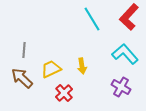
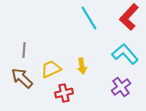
cyan line: moved 3 px left, 1 px up
purple cross: rotated 24 degrees clockwise
red cross: rotated 30 degrees clockwise
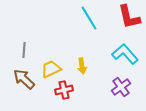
red L-shape: rotated 56 degrees counterclockwise
brown arrow: moved 2 px right, 1 px down
red cross: moved 3 px up
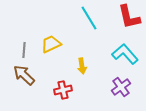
yellow trapezoid: moved 25 px up
brown arrow: moved 4 px up
red cross: moved 1 px left
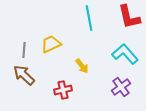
cyan line: rotated 20 degrees clockwise
yellow arrow: rotated 28 degrees counterclockwise
